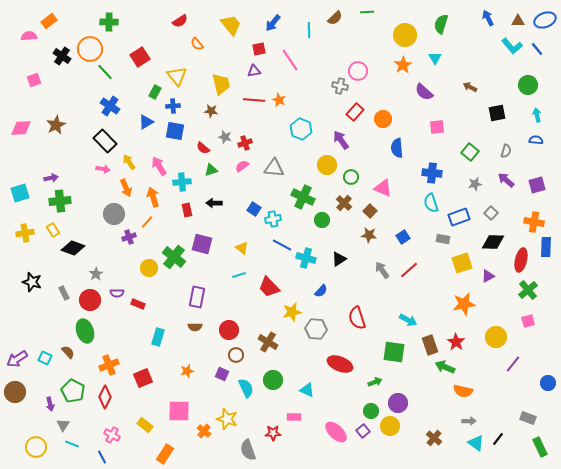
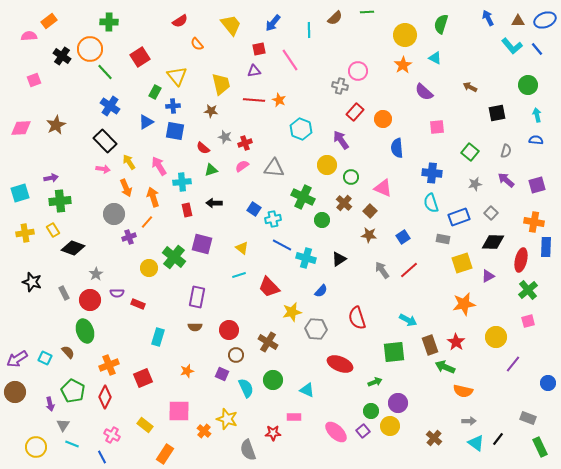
cyan triangle at (435, 58): rotated 32 degrees counterclockwise
green square at (394, 352): rotated 15 degrees counterclockwise
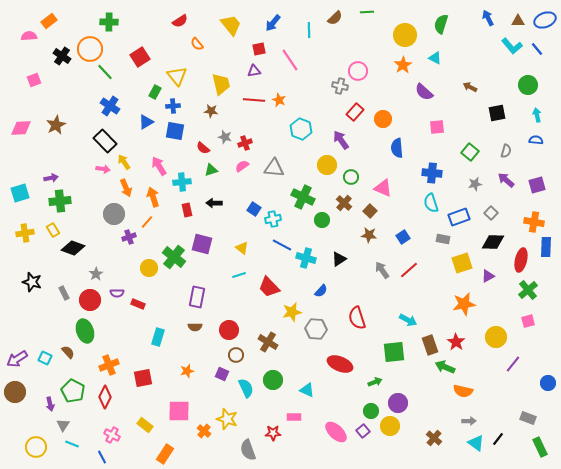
yellow arrow at (129, 162): moved 5 px left
red square at (143, 378): rotated 12 degrees clockwise
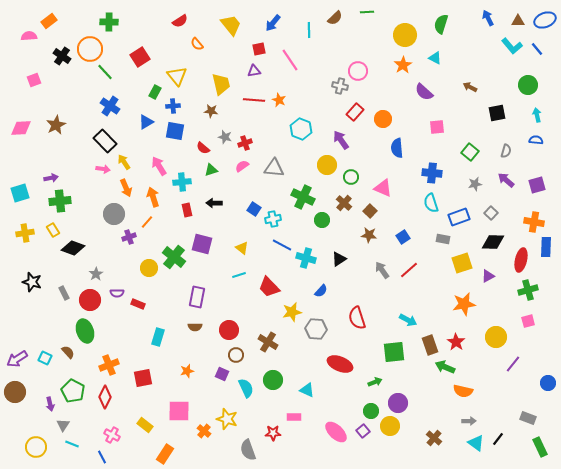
green cross at (528, 290): rotated 24 degrees clockwise
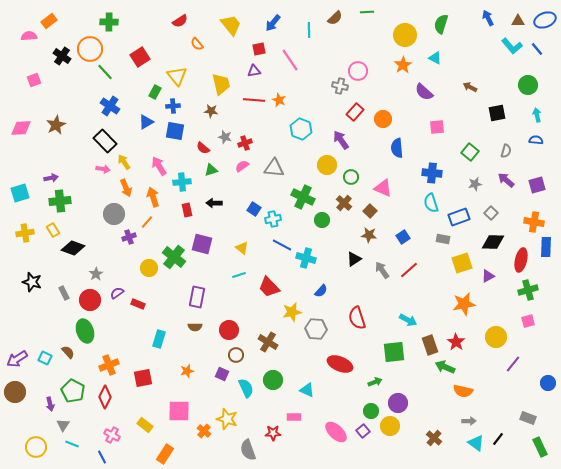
black triangle at (339, 259): moved 15 px right
purple semicircle at (117, 293): rotated 144 degrees clockwise
cyan rectangle at (158, 337): moved 1 px right, 2 px down
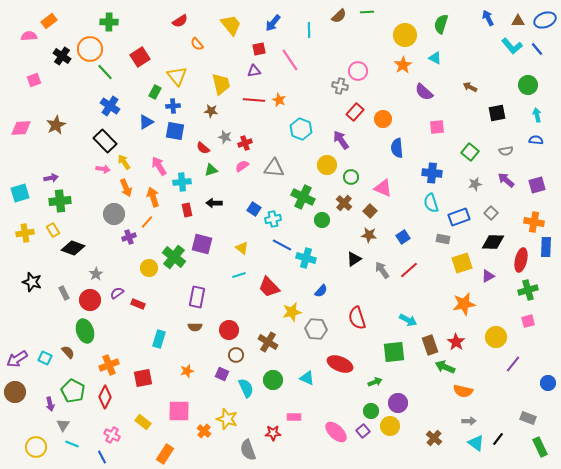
brown semicircle at (335, 18): moved 4 px right, 2 px up
gray semicircle at (506, 151): rotated 64 degrees clockwise
cyan triangle at (307, 390): moved 12 px up
yellow rectangle at (145, 425): moved 2 px left, 3 px up
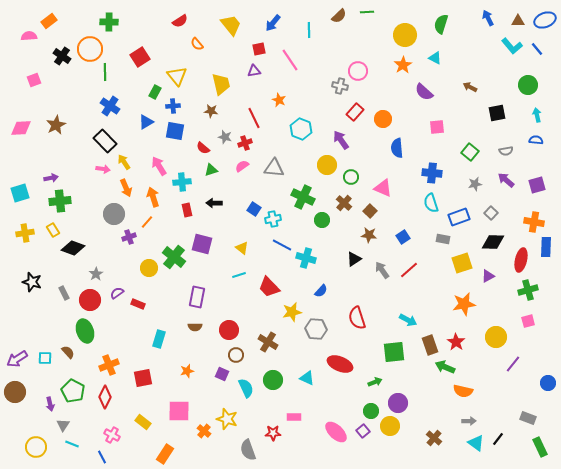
green line at (105, 72): rotated 42 degrees clockwise
red line at (254, 100): moved 18 px down; rotated 60 degrees clockwise
cyan square at (45, 358): rotated 24 degrees counterclockwise
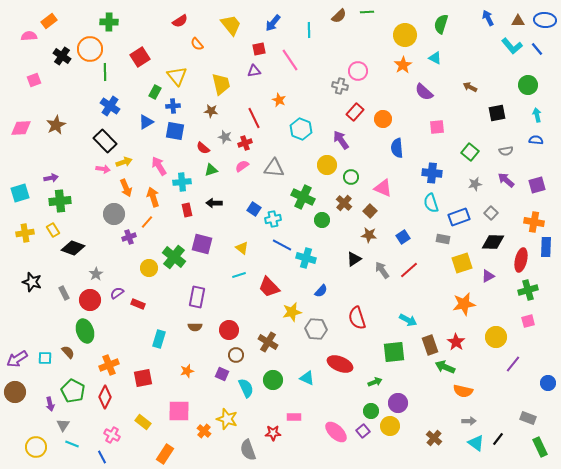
blue ellipse at (545, 20): rotated 25 degrees clockwise
yellow arrow at (124, 162): rotated 105 degrees clockwise
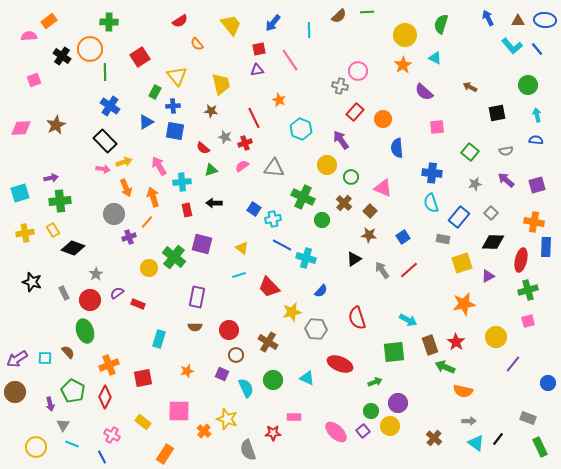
purple triangle at (254, 71): moved 3 px right, 1 px up
blue rectangle at (459, 217): rotated 30 degrees counterclockwise
